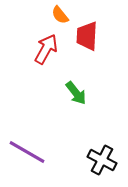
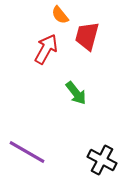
red trapezoid: rotated 12 degrees clockwise
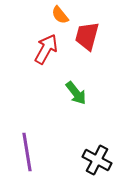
purple line: rotated 51 degrees clockwise
black cross: moved 5 px left
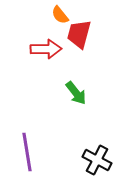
red trapezoid: moved 8 px left, 2 px up
red arrow: rotated 60 degrees clockwise
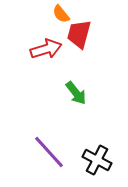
orange semicircle: moved 1 px right, 1 px up
red arrow: rotated 16 degrees counterclockwise
purple line: moved 22 px right; rotated 33 degrees counterclockwise
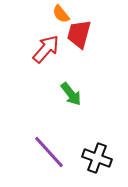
red arrow: rotated 32 degrees counterclockwise
green arrow: moved 5 px left, 1 px down
black cross: moved 2 px up; rotated 8 degrees counterclockwise
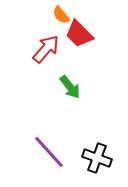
orange semicircle: moved 1 px down
red trapezoid: rotated 60 degrees counterclockwise
green arrow: moved 1 px left, 7 px up
